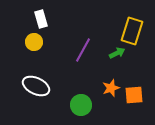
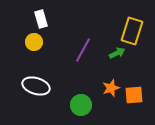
white ellipse: rotated 8 degrees counterclockwise
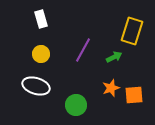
yellow circle: moved 7 px right, 12 px down
green arrow: moved 3 px left, 4 px down
green circle: moved 5 px left
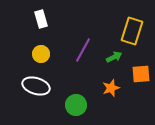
orange square: moved 7 px right, 21 px up
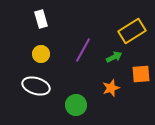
yellow rectangle: rotated 40 degrees clockwise
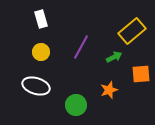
yellow rectangle: rotated 8 degrees counterclockwise
purple line: moved 2 px left, 3 px up
yellow circle: moved 2 px up
orange star: moved 2 px left, 2 px down
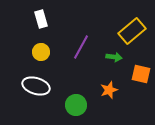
green arrow: rotated 35 degrees clockwise
orange square: rotated 18 degrees clockwise
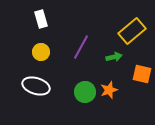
green arrow: rotated 21 degrees counterclockwise
orange square: moved 1 px right
green circle: moved 9 px right, 13 px up
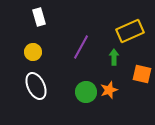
white rectangle: moved 2 px left, 2 px up
yellow rectangle: moved 2 px left; rotated 16 degrees clockwise
yellow circle: moved 8 px left
green arrow: rotated 77 degrees counterclockwise
white ellipse: rotated 48 degrees clockwise
green circle: moved 1 px right
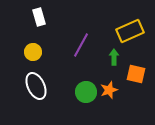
purple line: moved 2 px up
orange square: moved 6 px left
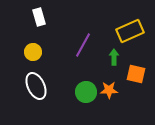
purple line: moved 2 px right
orange star: rotated 18 degrees clockwise
